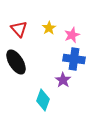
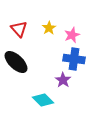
black ellipse: rotated 15 degrees counterclockwise
cyan diamond: rotated 65 degrees counterclockwise
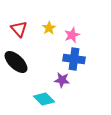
purple star: moved 1 px left; rotated 28 degrees counterclockwise
cyan diamond: moved 1 px right, 1 px up
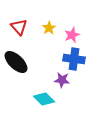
red triangle: moved 2 px up
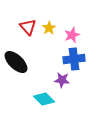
red triangle: moved 9 px right
blue cross: rotated 15 degrees counterclockwise
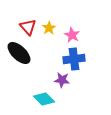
pink star: rotated 21 degrees counterclockwise
black ellipse: moved 3 px right, 9 px up
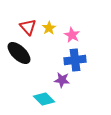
blue cross: moved 1 px right, 1 px down
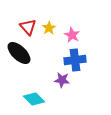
cyan diamond: moved 10 px left
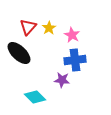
red triangle: rotated 24 degrees clockwise
cyan diamond: moved 1 px right, 2 px up
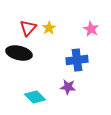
red triangle: moved 1 px down
pink star: moved 19 px right, 6 px up
black ellipse: rotated 30 degrees counterclockwise
blue cross: moved 2 px right
purple star: moved 6 px right, 7 px down
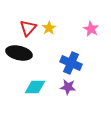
blue cross: moved 6 px left, 3 px down; rotated 30 degrees clockwise
cyan diamond: moved 10 px up; rotated 45 degrees counterclockwise
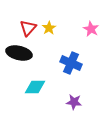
purple star: moved 6 px right, 15 px down
